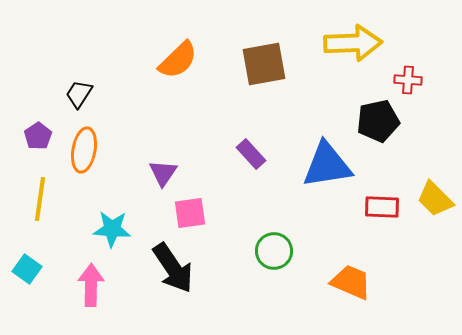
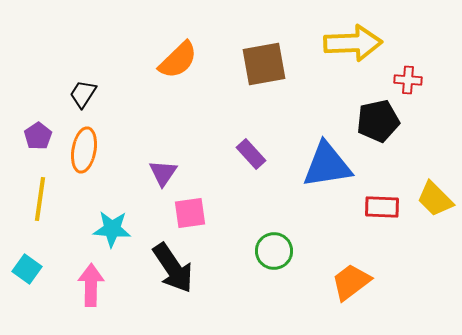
black trapezoid: moved 4 px right
orange trapezoid: rotated 60 degrees counterclockwise
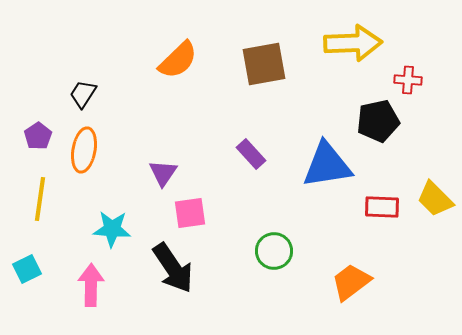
cyan square: rotated 28 degrees clockwise
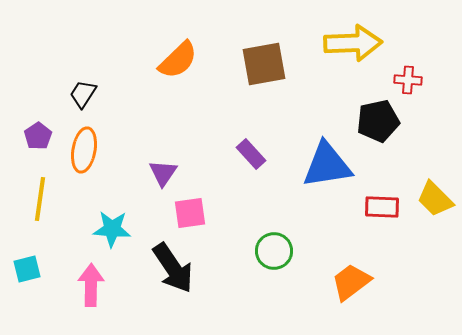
cyan square: rotated 12 degrees clockwise
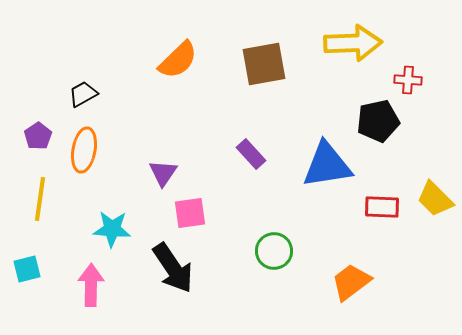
black trapezoid: rotated 28 degrees clockwise
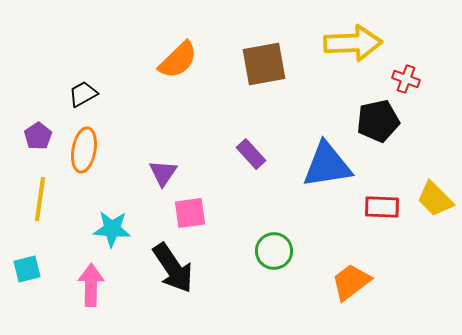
red cross: moved 2 px left, 1 px up; rotated 16 degrees clockwise
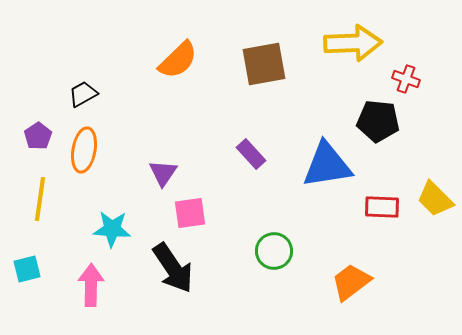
black pentagon: rotated 18 degrees clockwise
